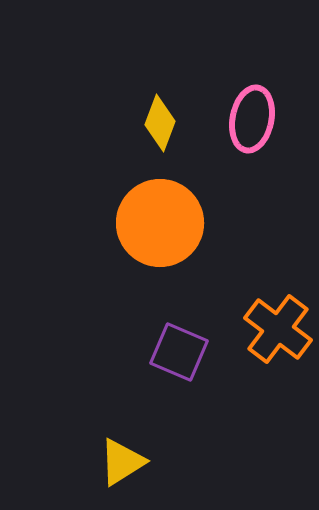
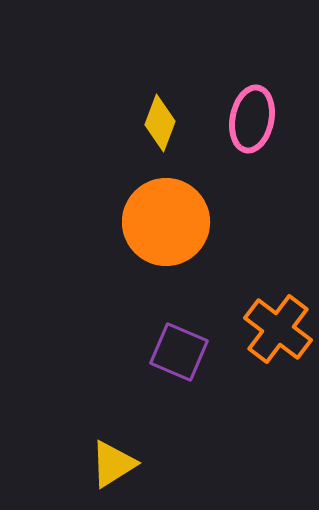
orange circle: moved 6 px right, 1 px up
yellow triangle: moved 9 px left, 2 px down
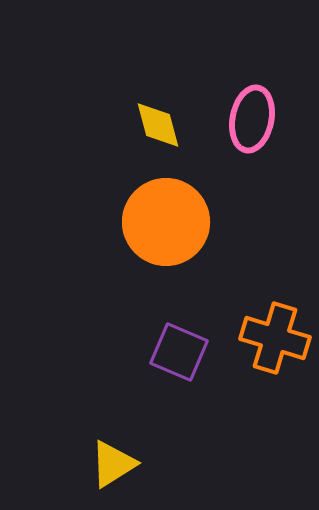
yellow diamond: moved 2 px left, 2 px down; rotated 36 degrees counterclockwise
orange cross: moved 3 px left, 9 px down; rotated 20 degrees counterclockwise
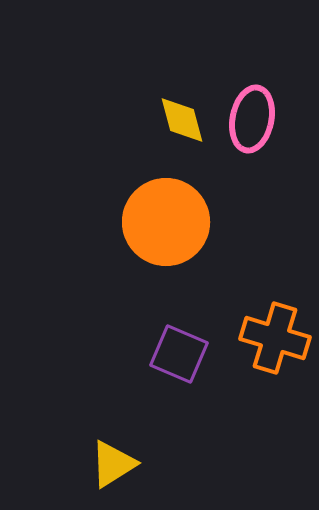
yellow diamond: moved 24 px right, 5 px up
purple square: moved 2 px down
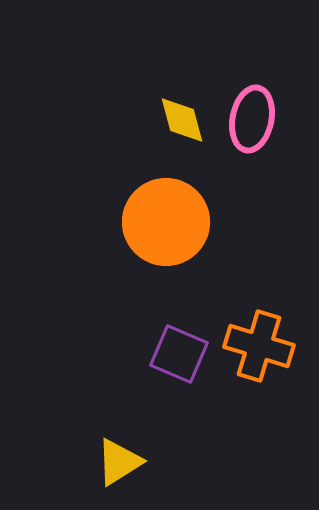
orange cross: moved 16 px left, 8 px down
yellow triangle: moved 6 px right, 2 px up
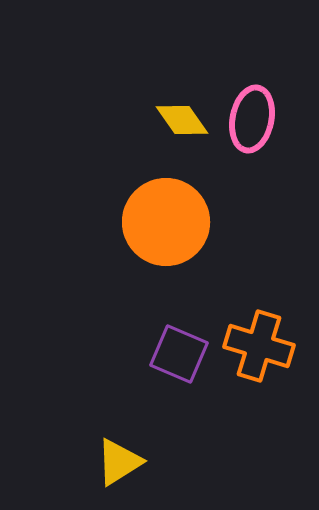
yellow diamond: rotated 20 degrees counterclockwise
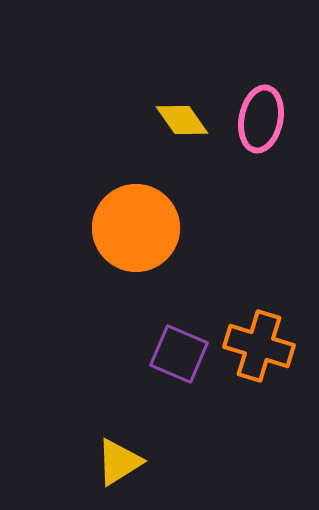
pink ellipse: moved 9 px right
orange circle: moved 30 px left, 6 px down
